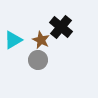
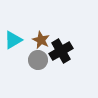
black cross: moved 24 px down; rotated 20 degrees clockwise
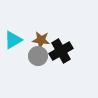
brown star: rotated 18 degrees counterclockwise
gray circle: moved 4 px up
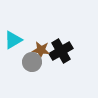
brown star: moved 10 px down
gray circle: moved 6 px left, 6 px down
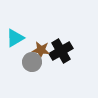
cyan triangle: moved 2 px right, 2 px up
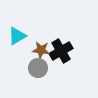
cyan triangle: moved 2 px right, 2 px up
gray circle: moved 6 px right, 6 px down
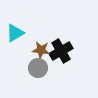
cyan triangle: moved 2 px left, 3 px up
